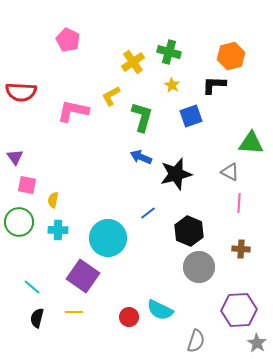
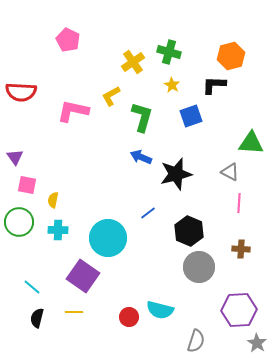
cyan semicircle: rotated 12 degrees counterclockwise
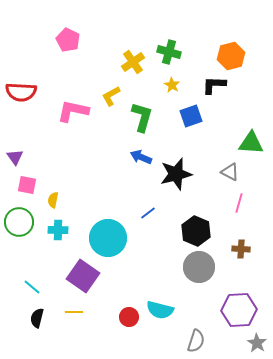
pink line: rotated 12 degrees clockwise
black hexagon: moved 7 px right
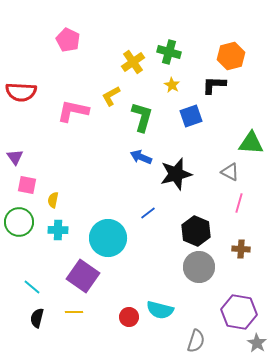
purple hexagon: moved 2 px down; rotated 12 degrees clockwise
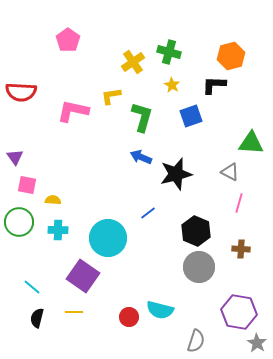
pink pentagon: rotated 10 degrees clockwise
yellow L-shape: rotated 20 degrees clockwise
yellow semicircle: rotated 84 degrees clockwise
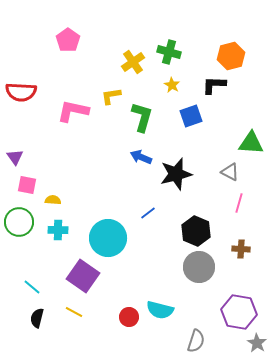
yellow line: rotated 30 degrees clockwise
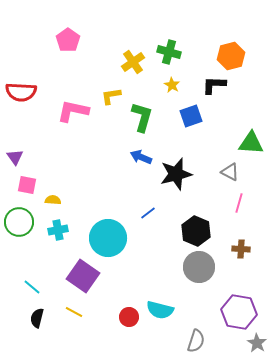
cyan cross: rotated 12 degrees counterclockwise
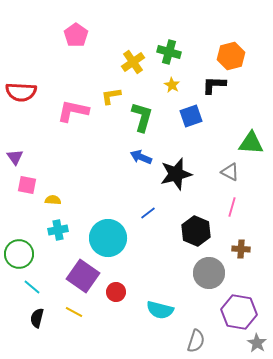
pink pentagon: moved 8 px right, 5 px up
pink line: moved 7 px left, 4 px down
green circle: moved 32 px down
gray circle: moved 10 px right, 6 px down
red circle: moved 13 px left, 25 px up
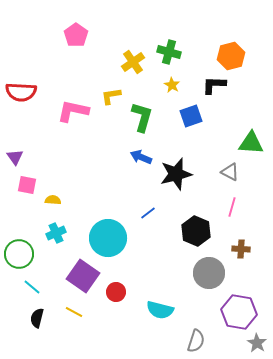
cyan cross: moved 2 px left, 3 px down; rotated 12 degrees counterclockwise
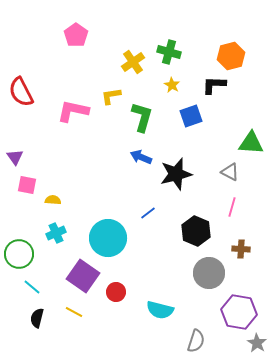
red semicircle: rotated 60 degrees clockwise
